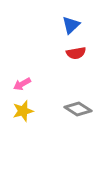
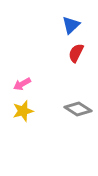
red semicircle: rotated 126 degrees clockwise
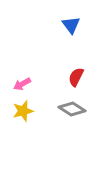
blue triangle: rotated 24 degrees counterclockwise
red semicircle: moved 24 px down
gray diamond: moved 6 px left
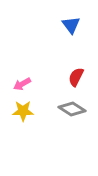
yellow star: rotated 15 degrees clockwise
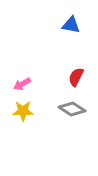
blue triangle: rotated 42 degrees counterclockwise
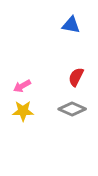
pink arrow: moved 2 px down
gray diamond: rotated 8 degrees counterclockwise
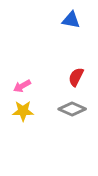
blue triangle: moved 5 px up
